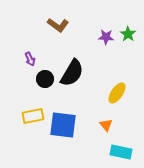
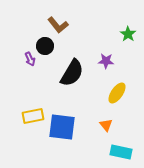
brown L-shape: rotated 15 degrees clockwise
purple star: moved 24 px down
black circle: moved 33 px up
blue square: moved 1 px left, 2 px down
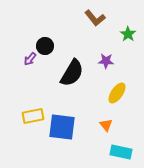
brown L-shape: moved 37 px right, 7 px up
purple arrow: rotated 64 degrees clockwise
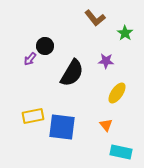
green star: moved 3 px left, 1 px up
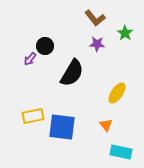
purple star: moved 9 px left, 17 px up
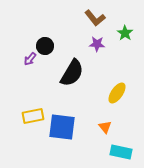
orange triangle: moved 1 px left, 2 px down
